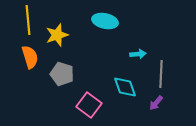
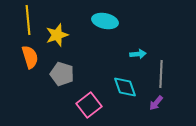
pink square: rotated 15 degrees clockwise
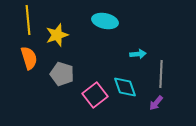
orange semicircle: moved 1 px left, 1 px down
pink square: moved 6 px right, 10 px up
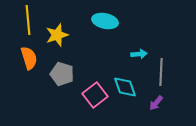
cyan arrow: moved 1 px right
gray line: moved 2 px up
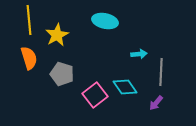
yellow line: moved 1 px right
yellow star: rotated 10 degrees counterclockwise
cyan diamond: rotated 15 degrees counterclockwise
